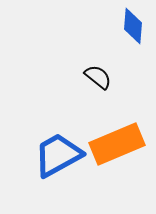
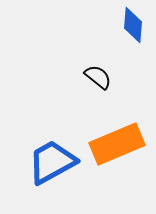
blue diamond: moved 1 px up
blue trapezoid: moved 6 px left, 7 px down
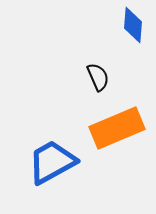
black semicircle: rotated 28 degrees clockwise
orange rectangle: moved 16 px up
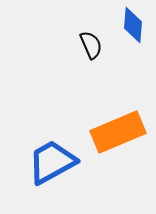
black semicircle: moved 7 px left, 32 px up
orange rectangle: moved 1 px right, 4 px down
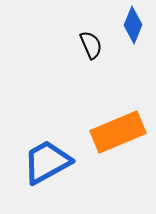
blue diamond: rotated 18 degrees clockwise
blue trapezoid: moved 5 px left
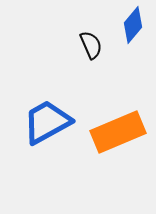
blue diamond: rotated 18 degrees clockwise
blue trapezoid: moved 40 px up
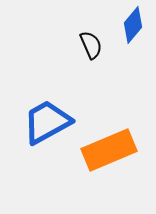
orange rectangle: moved 9 px left, 18 px down
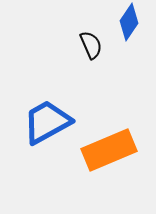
blue diamond: moved 4 px left, 3 px up; rotated 6 degrees counterclockwise
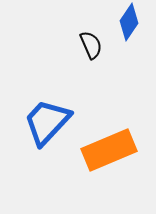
blue trapezoid: rotated 18 degrees counterclockwise
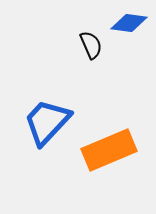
blue diamond: moved 1 px down; rotated 63 degrees clockwise
